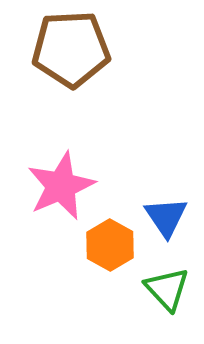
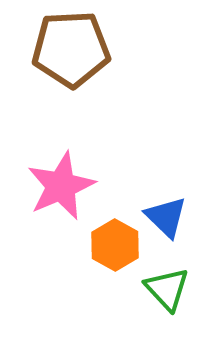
blue triangle: rotated 12 degrees counterclockwise
orange hexagon: moved 5 px right
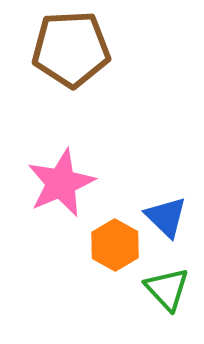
pink star: moved 3 px up
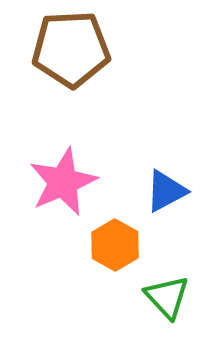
pink star: moved 2 px right, 1 px up
blue triangle: moved 26 px up; rotated 48 degrees clockwise
green triangle: moved 8 px down
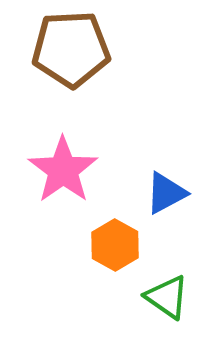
pink star: moved 12 px up; rotated 12 degrees counterclockwise
blue triangle: moved 2 px down
green triangle: rotated 12 degrees counterclockwise
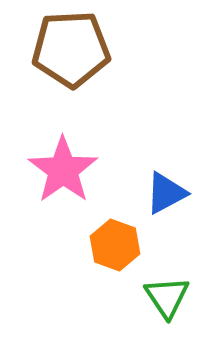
orange hexagon: rotated 9 degrees counterclockwise
green triangle: rotated 21 degrees clockwise
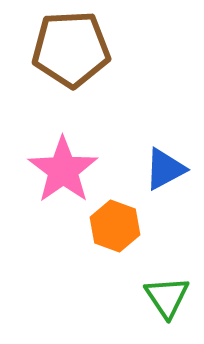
blue triangle: moved 1 px left, 24 px up
orange hexagon: moved 19 px up
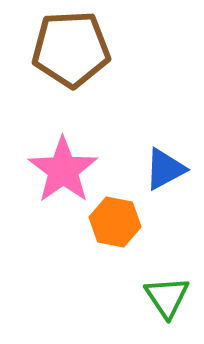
orange hexagon: moved 4 px up; rotated 9 degrees counterclockwise
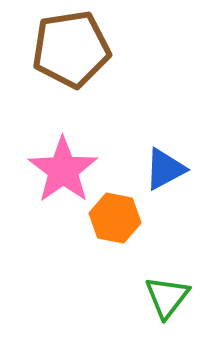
brown pentagon: rotated 6 degrees counterclockwise
orange hexagon: moved 4 px up
green triangle: rotated 12 degrees clockwise
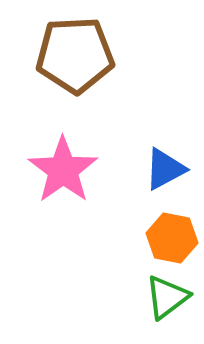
brown pentagon: moved 4 px right, 6 px down; rotated 6 degrees clockwise
orange hexagon: moved 57 px right, 20 px down
green triangle: rotated 15 degrees clockwise
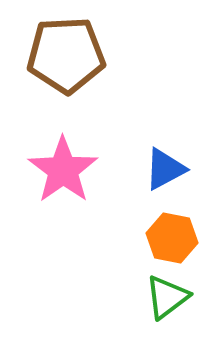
brown pentagon: moved 9 px left
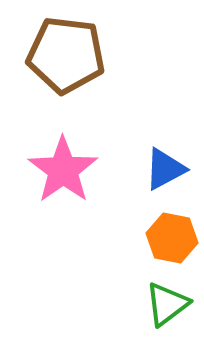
brown pentagon: rotated 10 degrees clockwise
green triangle: moved 7 px down
